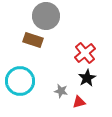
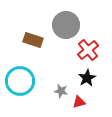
gray circle: moved 20 px right, 9 px down
red cross: moved 3 px right, 3 px up
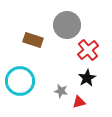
gray circle: moved 1 px right
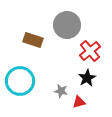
red cross: moved 2 px right, 1 px down
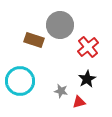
gray circle: moved 7 px left
brown rectangle: moved 1 px right
red cross: moved 2 px left, 4 px up
black star: moved 1 px down
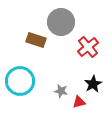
gray circle: moved 1 px right, 3 px up
brown rectangle: moved 2 px right
black star: moved 6 px right, 5 px down
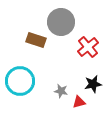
black star: rotated 18 degrees clockwise
